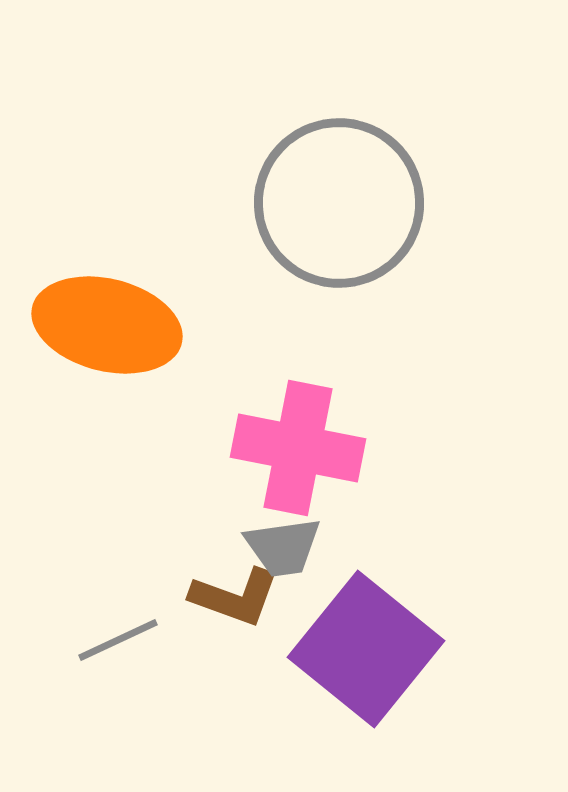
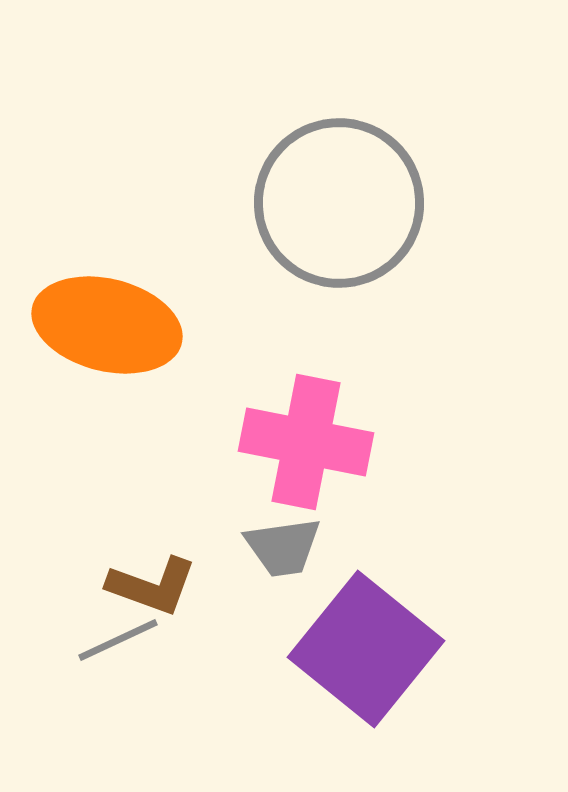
pink cross: moved 8 px right, 6 px up
brown L-shape: moved 83 px left, 11 px up
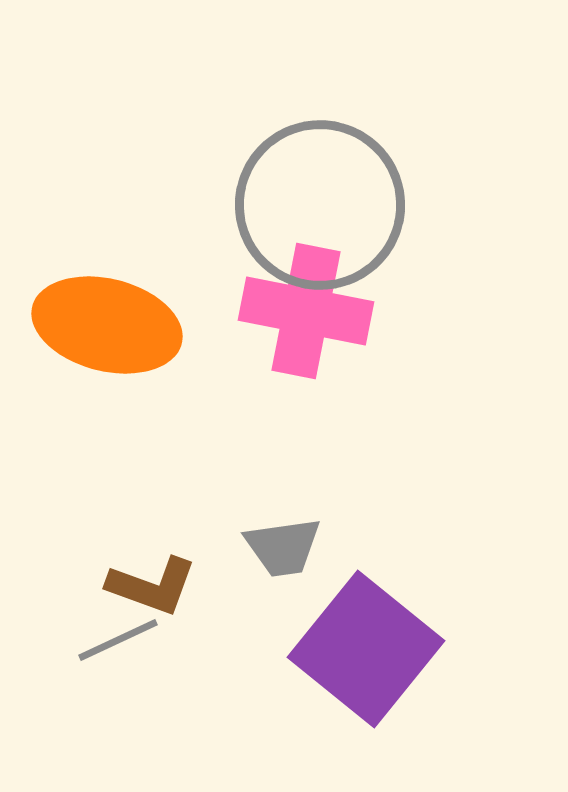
gray circle: moved 19 px left, 2 px down
pink cross: moved 131 px up
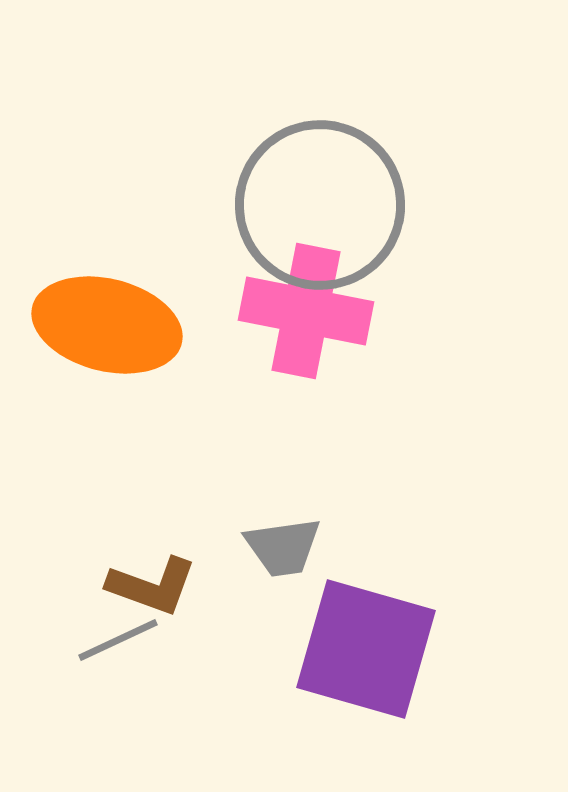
purple square: rotated 23 degrees counterclockwise
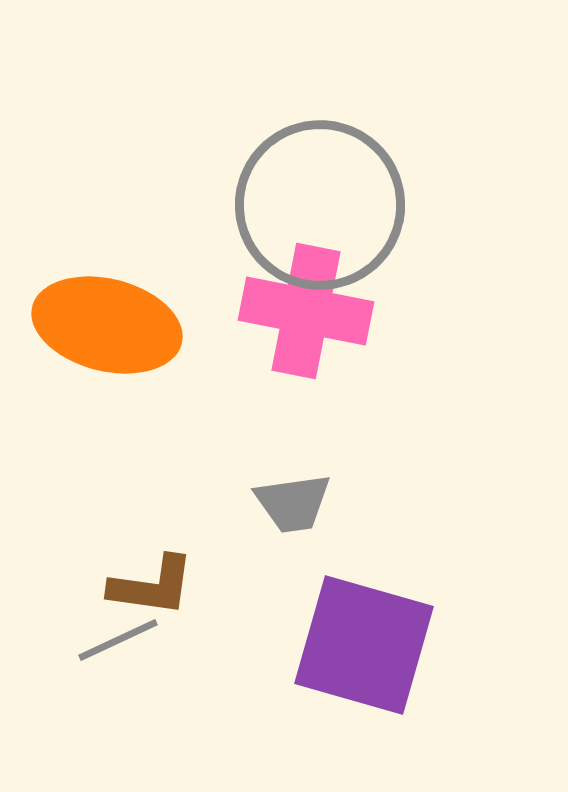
gray trapezoid: moved 10 px right, 44 px up
brown L-shape: rotated 12 degrees counterclockwise
purple square: moved 2 px left, 4 px up
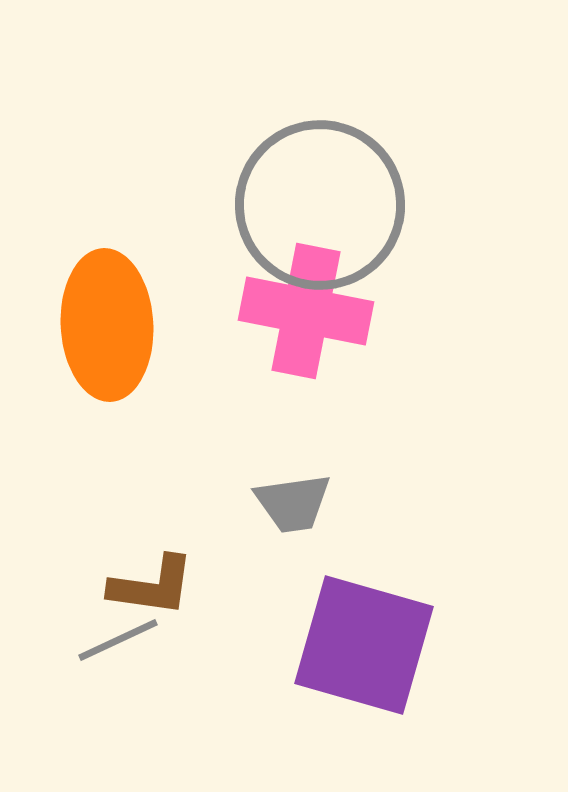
orange ellipse: rotated 73 degrees clockwise
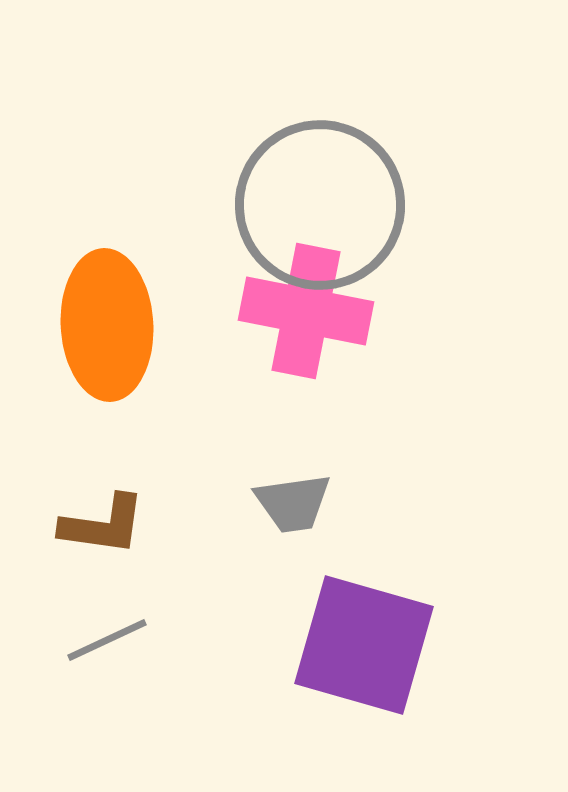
brown L-shape: moved 49 px left, 61 px up
gray line: moved 11 px left
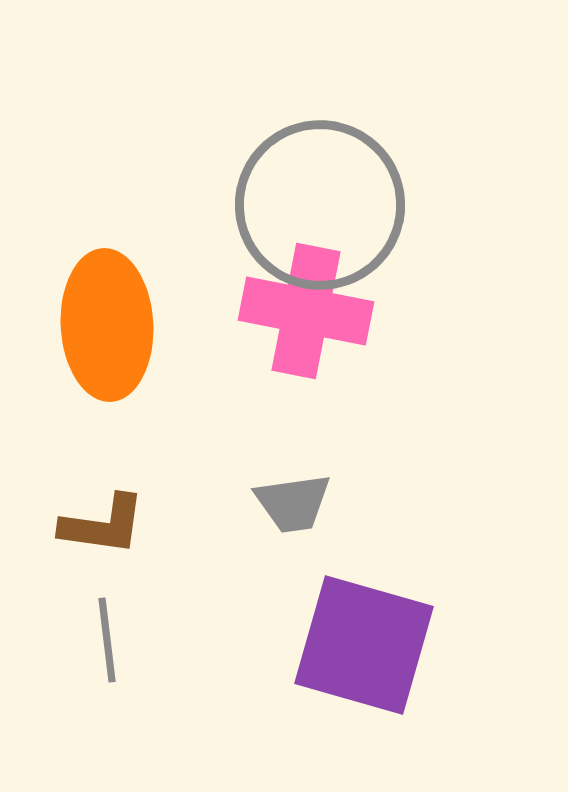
gray line: rotated 72 degrees counterclockwise
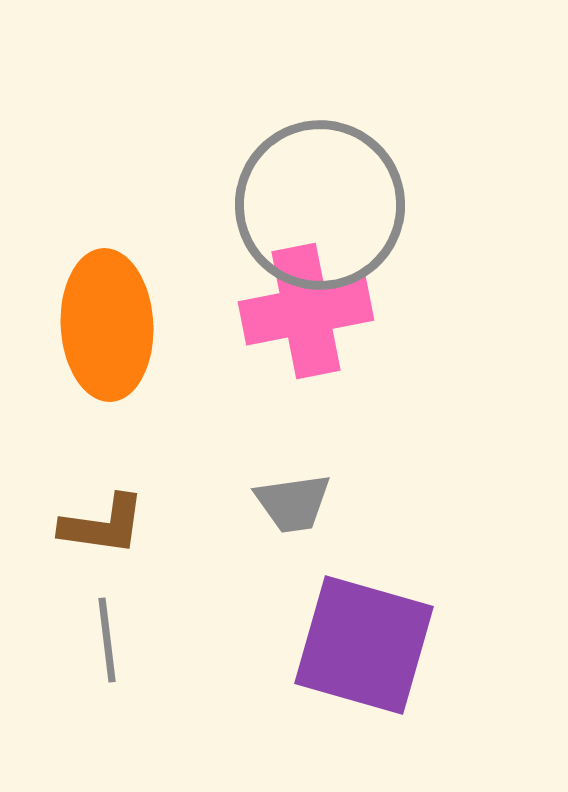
pink cross: rotated 22 degrees counterclockwise
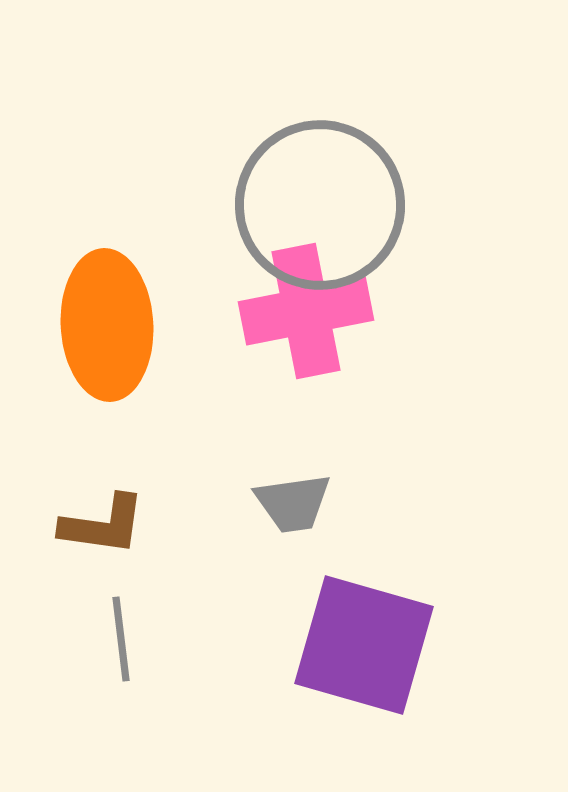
gray line: moved 14 px right, 1 px up
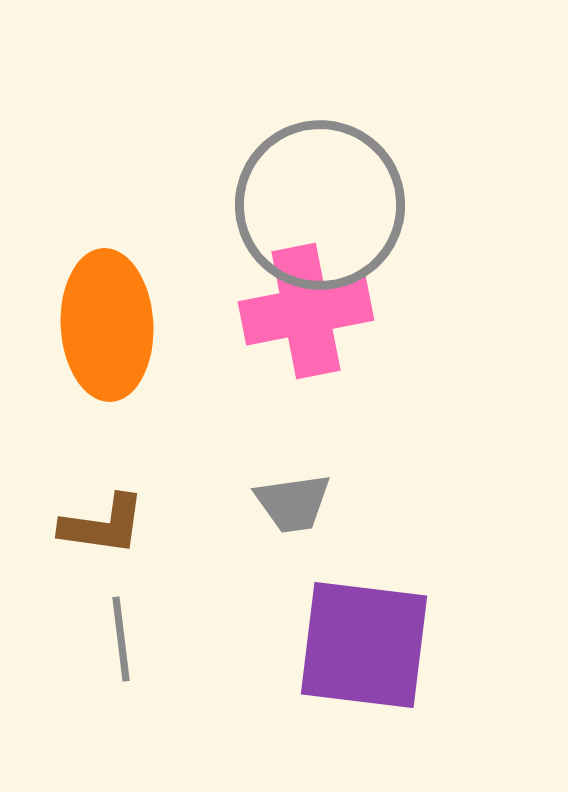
purple square: rotated 9 degrees counterclockwise
